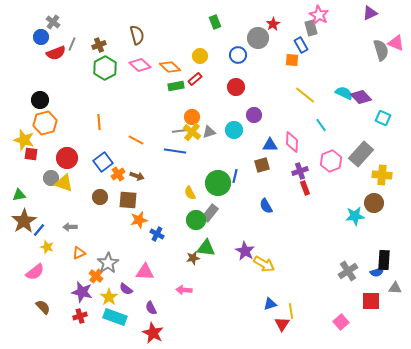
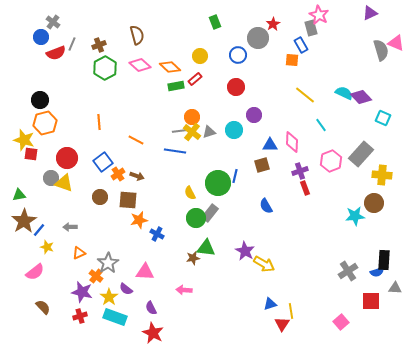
green circle at (196, 220): moved 2 px up
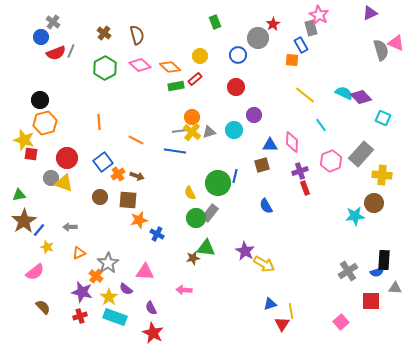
gray line at (72, 44): moved 1 px left, 7 px down
brown cross at (99, 45): moved 5 px right, 12 px up; rotated 32 degrees counterclockwise
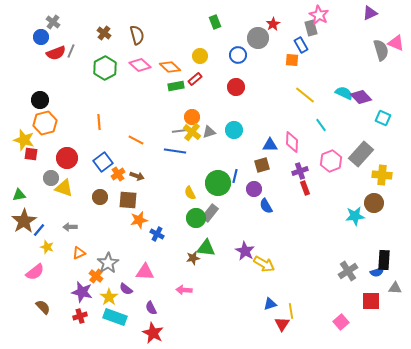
purple circle at (254, 115): moved 74 px down
yellow triangle at (64, 183): moved 5 px down
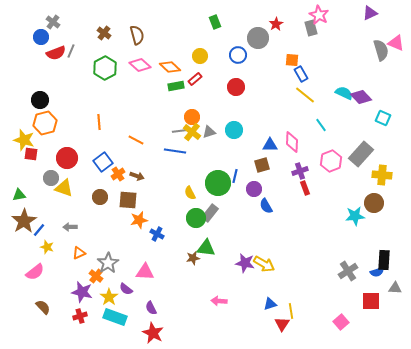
red star at (273, 24): moved 3 px right
blue rectangle at (301, 45): moved 29 px down
purple star at (245, 251): moved 12 px down; rotated 18 degrees counterclockwise
pink arrow at (184, 290): moved 35 px right, 11 px down
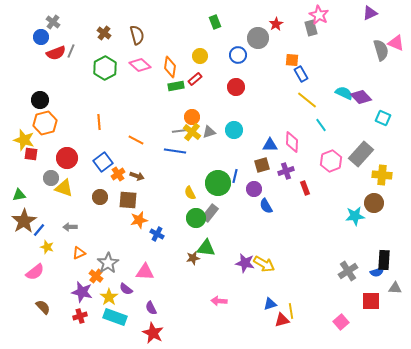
orange diamond at (170, 67): rotated 55 degrees clockwise
yellow line at (305, 95): moved 2 px right, 5 px down
purple cross at (300, 171): moved 14 px left
red triangle at (282, 324): moved 4 px up; rotated 42 degrees clockwise
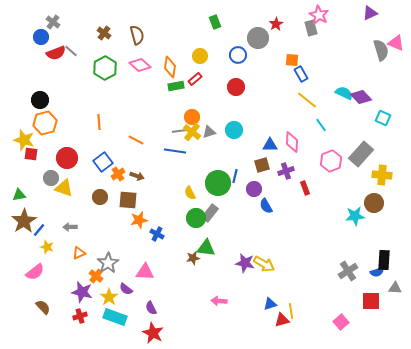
gray line at (71, 51): rotated 72 degrees counterclockwise
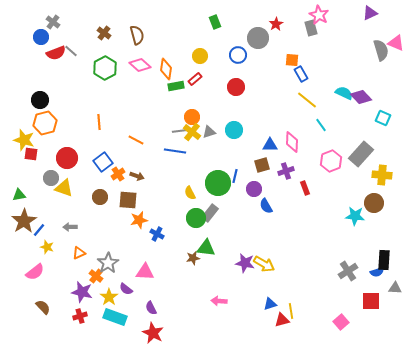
orange diamond at (170, 67): moved 4 px left, 2 px down
cyan star at (355, 216): rotated 12 degrees clockwise
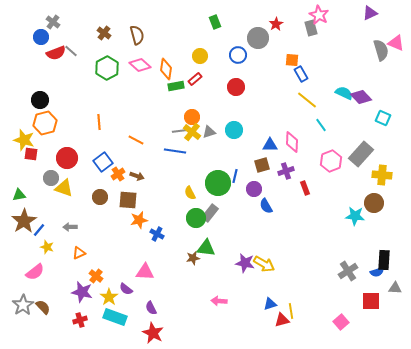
green hexagon at (105, 68): moved 2 px right
gray star at (108, 263): moved 85 px left, 42 px down
red cross at (80, 316): moved 4 px down
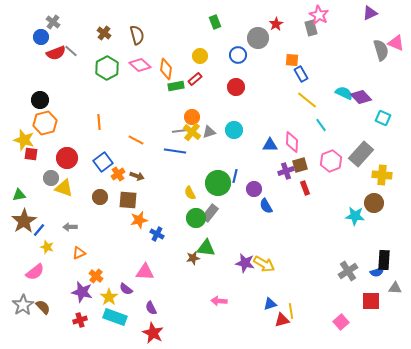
brown square at (262, 165): moved 38 px right
